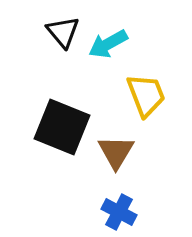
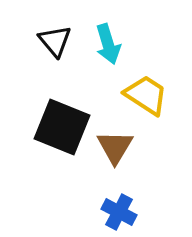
black triangle: moved 8 px left, 9 px down
cyan arrow: rotated 78 degrees counterclockwise
yellow trapezoid: rotated 36 degrees counterclockwise
brown triangle: moved 1 px left, 5 px up
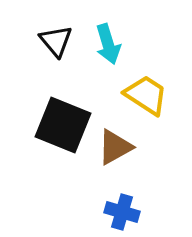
black triangle: moved 1 px right
black square: moved 1 px right, 2 px up
brown triangle: rotated 30 degrees clockwise
blue cross: moved 3 px right; rotated 12 degrees counterclockwise
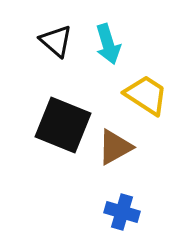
black triangle: rotated 9 degrees counterclockwise
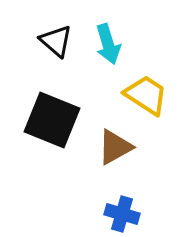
black square: moved 11 px left, 5 px up
blue cross: moved 2 px down
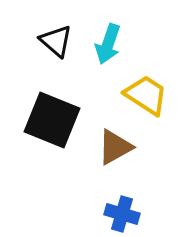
cyan arrow: rotated 36 degrees clockwise
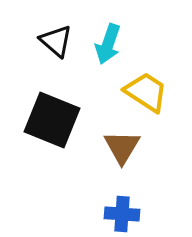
yellow trapezoid: moved 3 px up
brown triangle: moved 7 px right; rotated 30 degrees counterclockwise
blue cross: rotated 12 degrees counterclockwise
